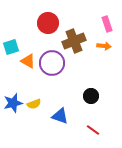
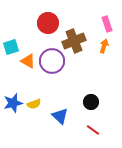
orange arrow: rotated 80 degrees counterclockwise
purple circle: moved 2 px up
black circle: moved 6 px down
blue triangle: rotated 24 degrees clockwise
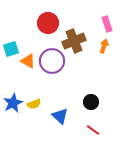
cyan square: moved 2 px down
blue star: rotated 12 degrees counterclockwise
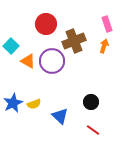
red circle: moved 2 px left, 1 px down
cyan square: moved 3 px up; rotated 28 degrees counterclockwise
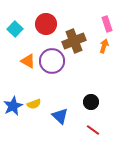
cyan square: moved 4 px right, 17 px up
blue star: moved 3 px down
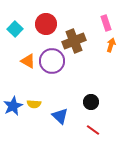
pink rectangle: moved 1 px left, 1 px up
orange arrow: moved 7 px right, 1 px up
yellow semicircle: rotated 24 degrees clockwise
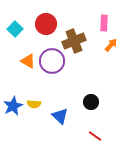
pink rectangle: moved 2 px left; rotated 21 degrees clockwise
orange arrow: rotated 24 degrees clockwise
red line: moved 2 px right, 6 px down
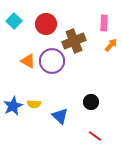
cyan square: moved 1 px left, 8 px up
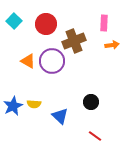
orange arrow: moved 1 px right; rotated 40 degrees clockwise
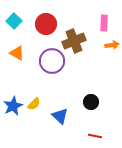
orange triangle: moved 11 px left, 8 px up
yellow semicircle: rotated 48 degrees counterclockwise
red line: rotated 24 degrees counterclockwise
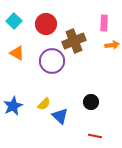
yellow semicircle: moved 10 px right
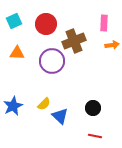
cyan square: rotated 21 degrees clockwise
orange triangle: rotated 28 degrees counterclockwise
black circle: moved 2 px right, 6 px down
